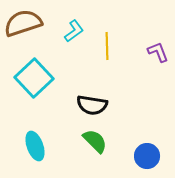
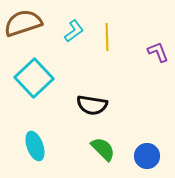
yellow line: moved 9 px up
green semicircle: moved 8 px right, 8 px down
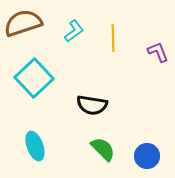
yellow line: moved 6 px right, 1 px down
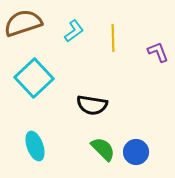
blue circle: moved 11 px left, 4 px up
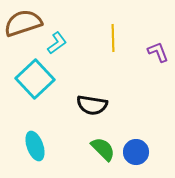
cyan L-shape: moved 17 px left, 12 px down
cyan square: moved 1 px right, 1 px down
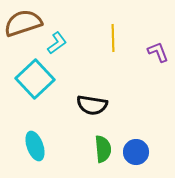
green semicircle: rotated 40 degrees clockwise
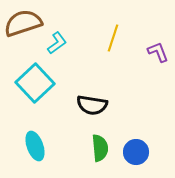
yellow line: rotated 20 degrees clockwise
cyan square: moved 4 px down
green semicircle: moved 3 px left, 1 px up
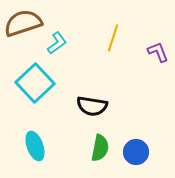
black semicircle: moved 1 px down
green semicircle: rotated 16 degrees clockwise
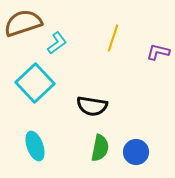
purple L-shape: rotated 55 degrees counterclockwise
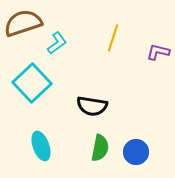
cyan square: moved 3 px left
cyan ellipse: moved 6 px right
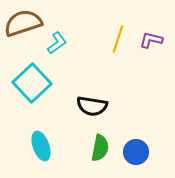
yellow line: moved 5 px right, 1 px down
purple L-shape: moved 7 px left, 12 px up
